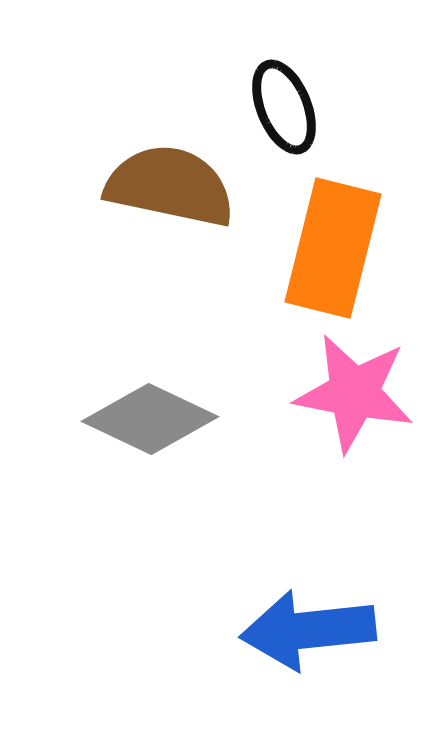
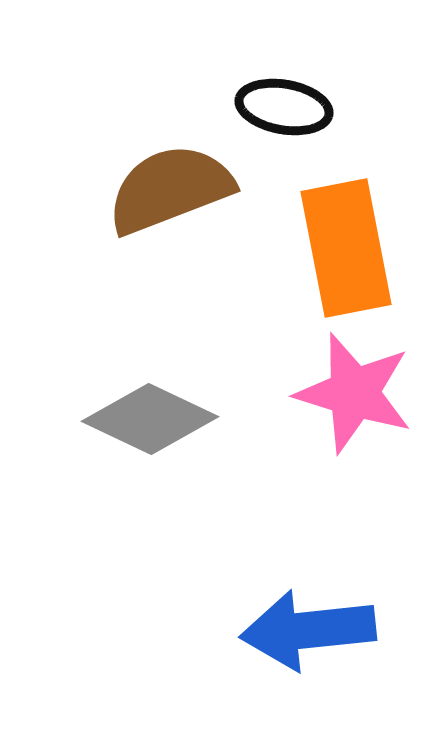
black ellipse: rotated 58 degrees counterclockwise
brown semicircle: moved 3 px down; rotated 33 degrees counterclockwise
orange rectangle: moved 13 px right; rotated 25 degrees counterclockwise
pink star: rotated 6 degrees clockwise
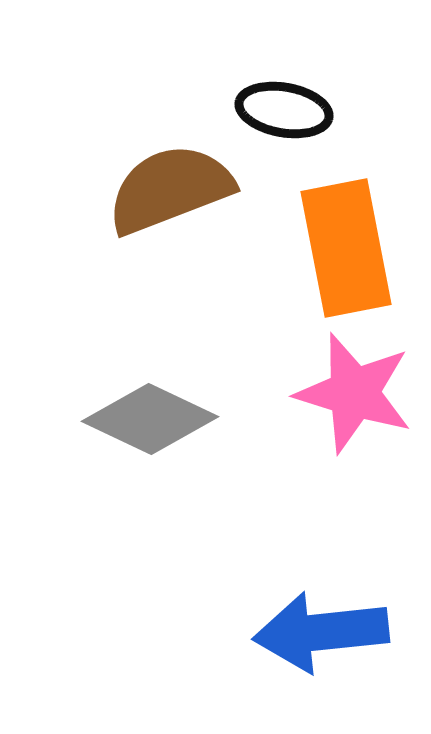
black ellipse: moved 3 px down
blue arrow: moved 13 px right, 2 px down
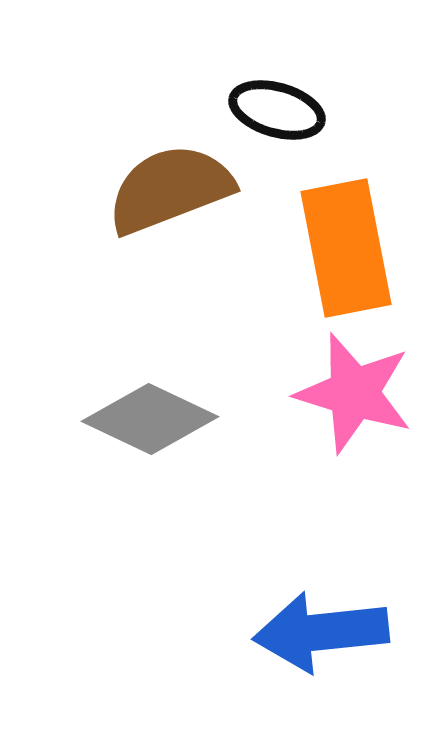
black ellipse: moved 7 px left; rotated 6 degrees clockwise
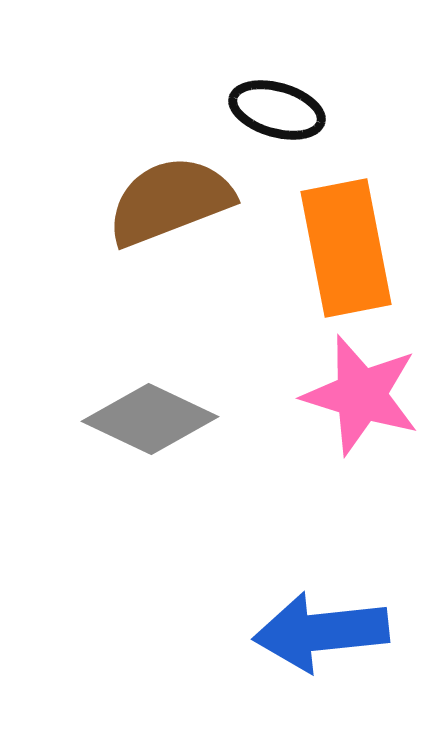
brown semicircle: moved 12 px down
pink star: moved 7 px right, 2 px down
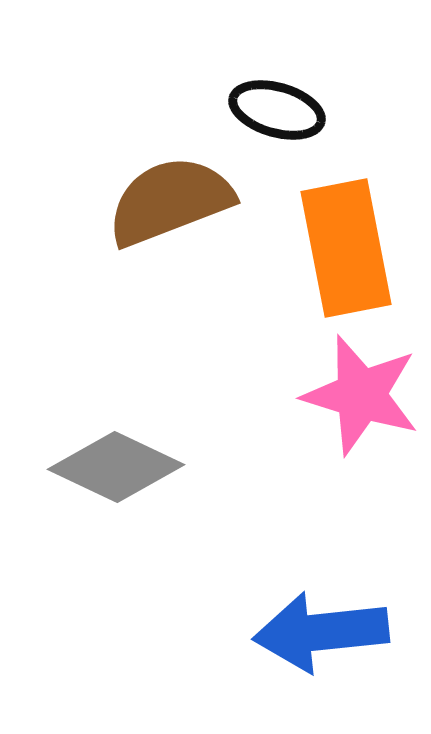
gray diamond: moved 34 px left, 48 px down
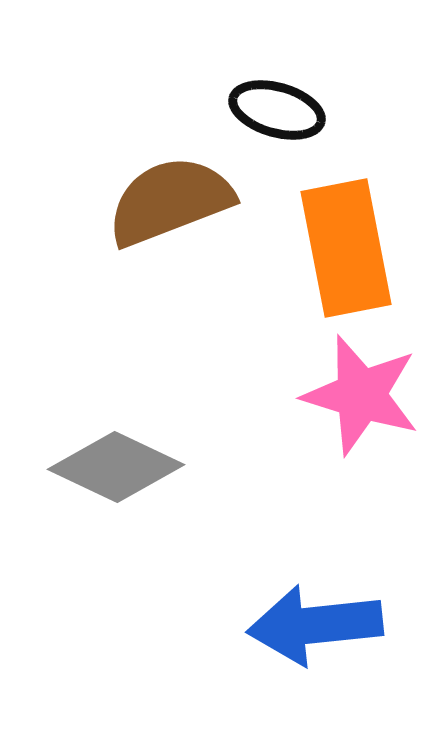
blue arrow: moved 6 px left, 7 px up
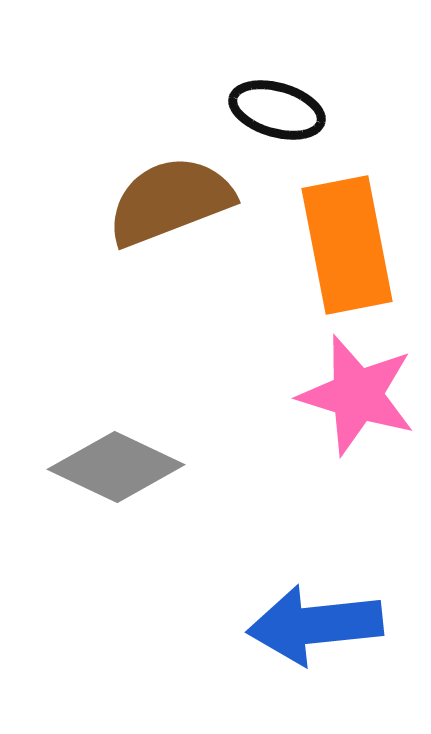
orange rectangle: moved 1 px right, 3 px up
pink star: moved 4 px left
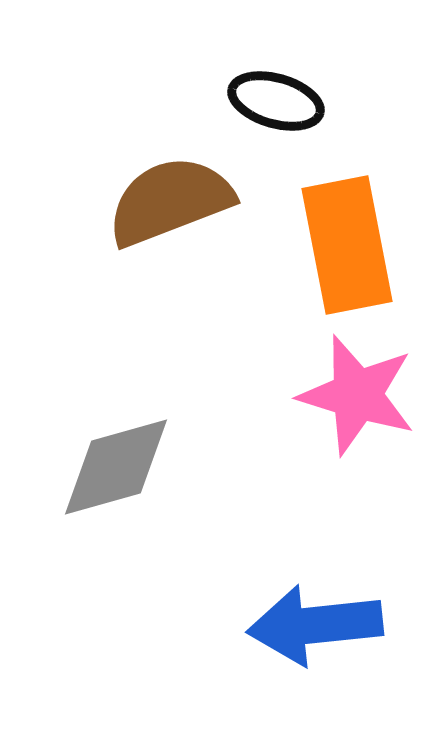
black ellipse: moved 1 px left, 9 px up
gray diamond: rotated 41 degrees counterclockwise
